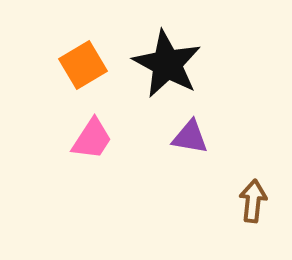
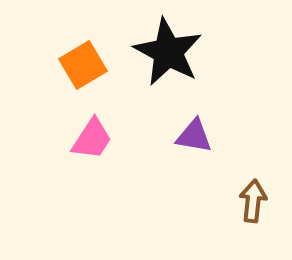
black star: moved 1 px right, 12 px up
purple triangle: moved 4 px right, 1 px up
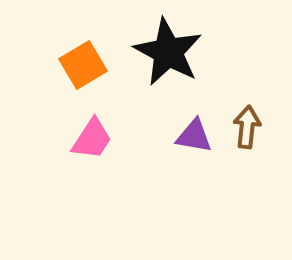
brown arrow: moved 6 px left, 74 px up
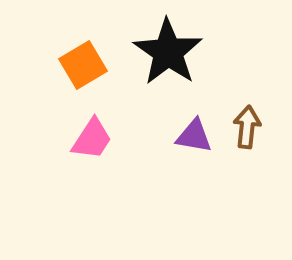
black star: rotated 6 degrees clockwise
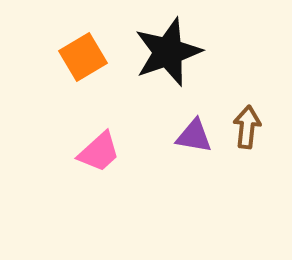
black star: rotated 18 degrees clockwise
orange square: moved 8 px up
pink trapezoid: moved 7 px right, 13 px down; rotated 15 degrees clockwise
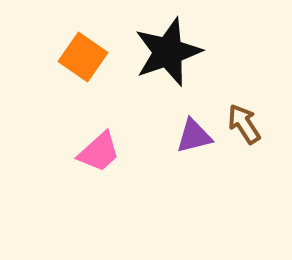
orange square: rotated 24 degrees counterclockwise
brown arrow: moved 3 px left, 3 px up; rotated 39 degrees counterclockwise
purple triangle: rotated 24 degrees counterclockwise
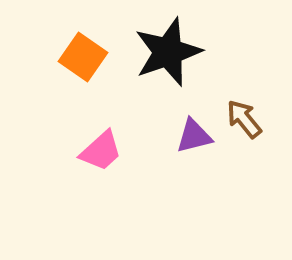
brown arrow: moved 5 px up; rotated 6 degrees counterclockwise
pink trapezoid: moved 2 px right, 1 px up
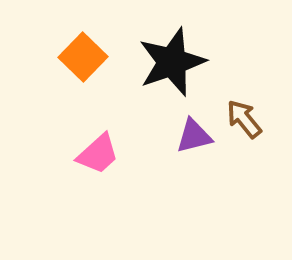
black star: moved 4 px right, 10 px down
orange square: rotated 9 degrees clockwise
pink trapezoid: moved 3 px left, 3 px down
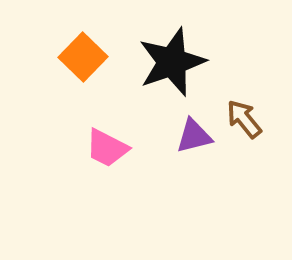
pink trapezoid: moved 9 px right, 6 px up; rotated 69 degrees clockwise
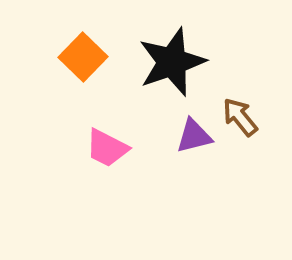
brown arrow: moved 4 px left, 2 px up
